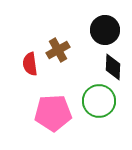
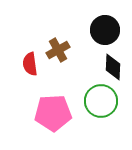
green circle: moved 2 px right
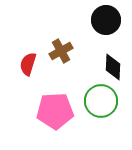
black circle: moved 1 px right, 10 px up
brown cross: moved 3 px right, 1 px down
red semicircle: moved 2 px left; rotated 25 degrees clockwise
pink pentagon: moved 2 px right, 2 px up
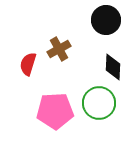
brown cross: moved 2 px left, 2 px up
green circle: moved 2 px left, 2 px down
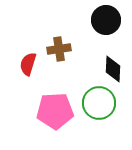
brown cross: rotated 20 degrees clockwise
black diamond: moved 2 px down
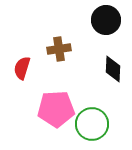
red semicircle: moved 6 px left, 4 px down
green circle: moved 7 px left, 21 px down
pink pentagon: moved 1 px right, 2 px up
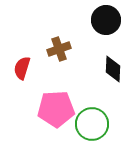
brown cross: rotated 10 degrees counterclockwise
